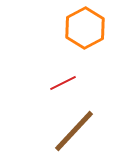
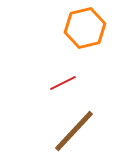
orange hexagon: rotated 15 degrees clockwise
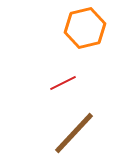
brown line: moved 2 px down
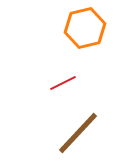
brown line: moved 4 px right
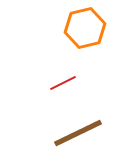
brown line: rotated 21 degrees clockwise
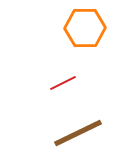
orange hexagon: rotated 12 degrees clockwise
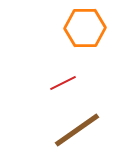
brown line: moved 1 px left, 3 px up; rotated 9 degrees counterclockwise
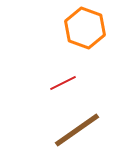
orange hexagon: rotated 21 degrees clockwise
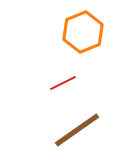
orange hexagon: moved 2 px left, 4 px down; rotated 18 degrees clockwise
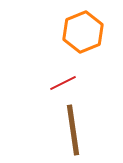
brown line: moved 4 px left; rotated 63 degrees counterclockwise
